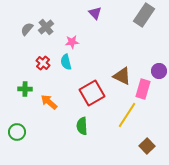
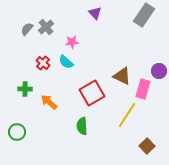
cyan semicircle: rotated 35 degrees counterclockwise
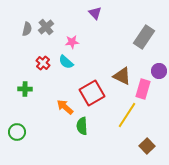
gray rectangle: moved 22 px down
gray semicircle: rotated 152 degrees clockwise
orange arrow: moved 16 px right, 5 px down
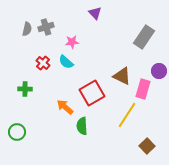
gray cross: rotated 21 degrees clockwise
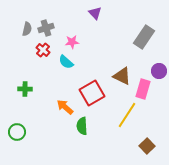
gray cross: moved 1 px down
red cross: moved 13 px up
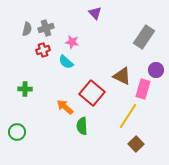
pink star: rotated 16 degrees clockwise
red cross: rotated 32 degrees clockwise
purple circle: moved 3 px left, 1 px up
red square: rotated 20 degrees counterclockwise
yellow line: moved 1 px right, 1 px down
brown square: moved 11 px left, 2 px up
